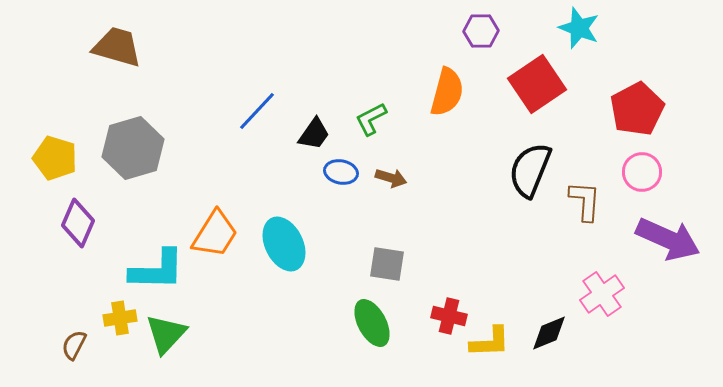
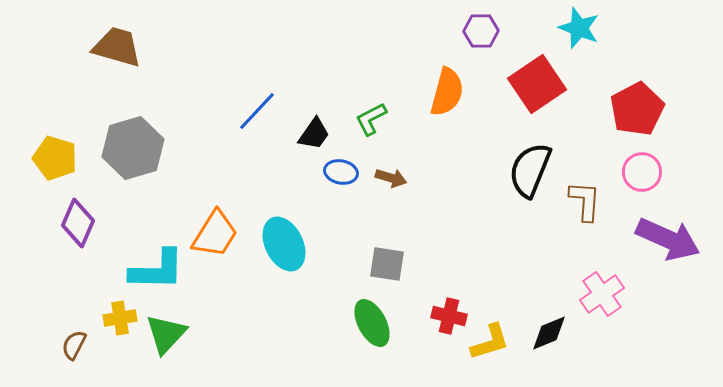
yellow L-shape: rotated 15 degrees counterclockwise
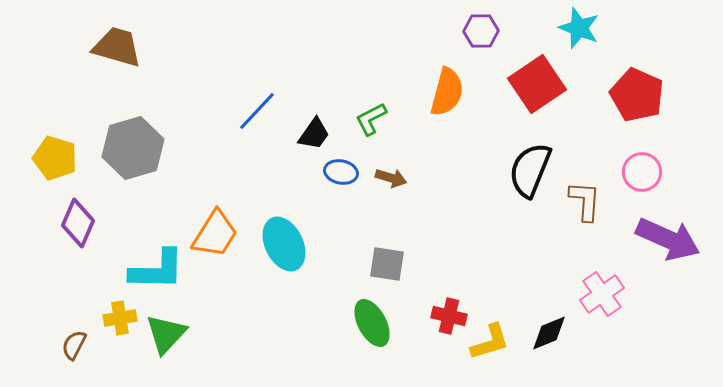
red pentagon: moved 14 px up; rotated 20 degrees counterclockwise
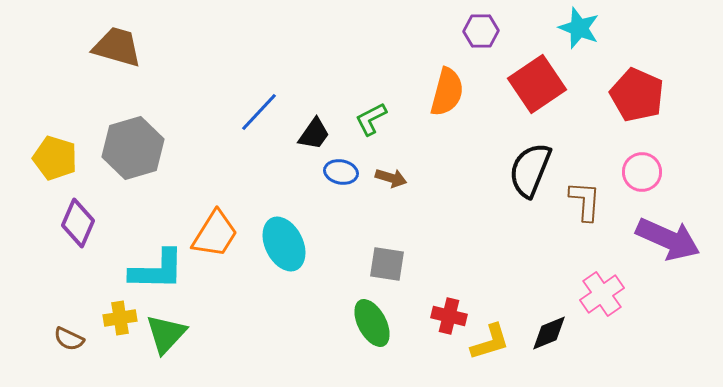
blue line: moved 2 px right, 1 px down
brown semicircle: moved 5 px left, 6 px up; rotated 92 degrees counterclockwise
